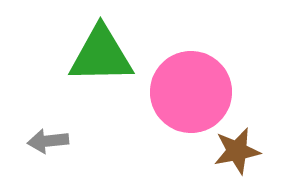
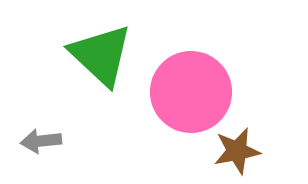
green triangle: rotated 44 degrees clockwise
gray arrow: moved 7 px left
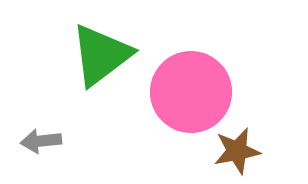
green triangle: rotated 40 degrees clockwise
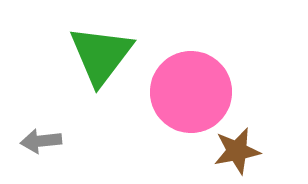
green triangle: rotated 16 degrees counterclockwise
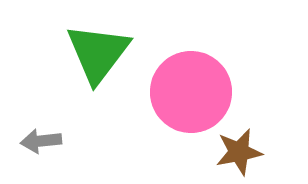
green triangle: moved 3 px left, 2 px up
brown star: moved 2 px right, 1 px down
